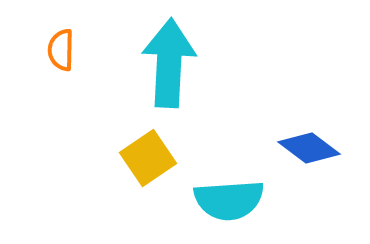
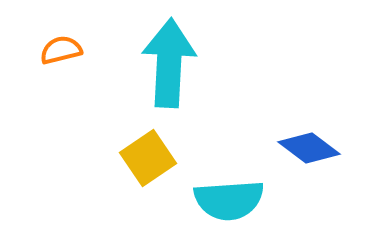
orange semicircle: rotated 75 degrees clockwise
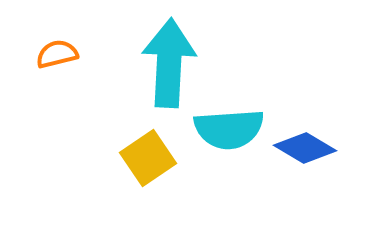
orange semicircle: moved 4 px left, 4 px down
blue diamond: moved 4 px left; rotated 6 degrees counterclockwise
cyan semicircle: moved 71 px up
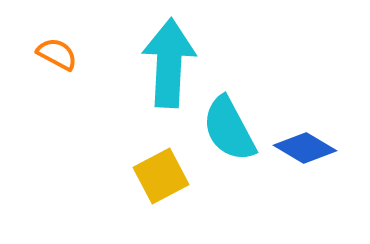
orange semicircle: rotated 42 degrees clockwise
cyan semicircle: rotated 66 degrees clockwise
yellow square: moved 13 px right, 18 px down; rotated 6 degrees clockwise
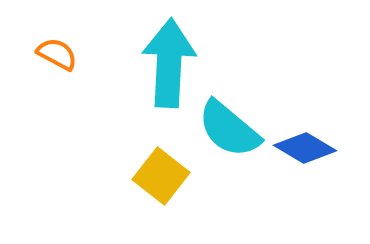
cyan semicircle: rotated 22 degrees counterclockwise
yellow square: rotated 24 degrees counterclockwise
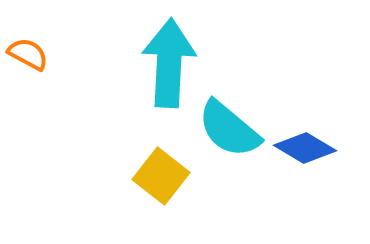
orange semicircle: moved 29 px left
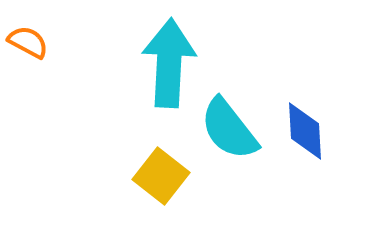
orange semicircle: moved 12 px up
cyan semicircle: rotated 12 degrees clockwise
blue diamond: moved 17 px up; rotated 56 degrees clockwise
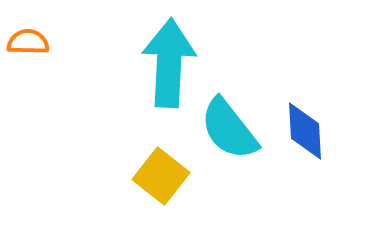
orange semicircle: rotated 27 degrees counterclockwise
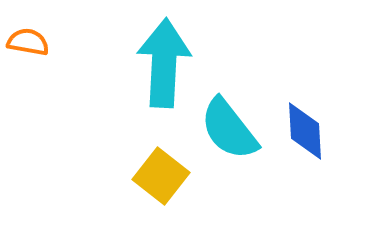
orange semicircle: rotated 9 degrees clockwise
cyan arrow: moved 5 px left
